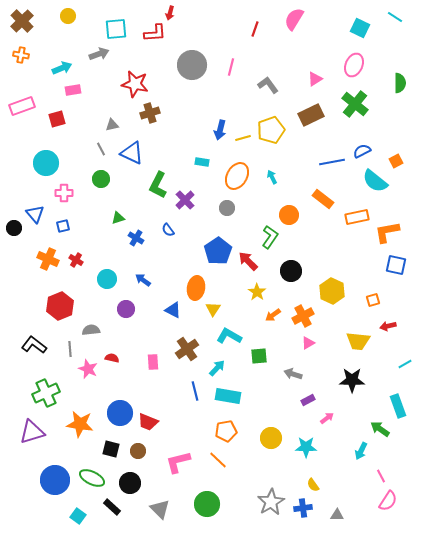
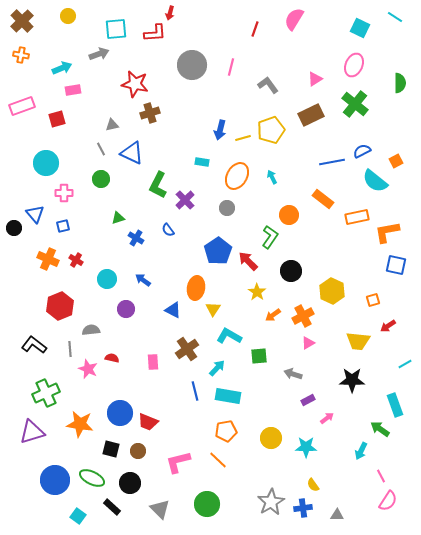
red arrow at (388, 326): rotated 21 degrees counterclockwise
cyan rectangle at (398, 406): moved 3 px left, 1 px up
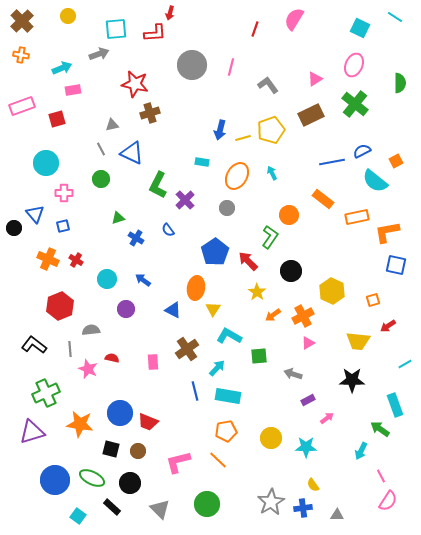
cyan arrow at (272, 177): moved 4 px up
blue pentagon at (218, 251): moved 3 px left, 1 px down
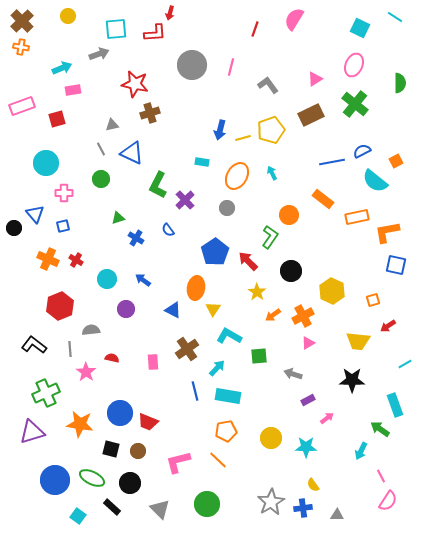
orange cross at (21, 55): moved 8 px up
pink star at (88, 369): moved 2 px left, 3 px down; rotated 12 degrees clockwise
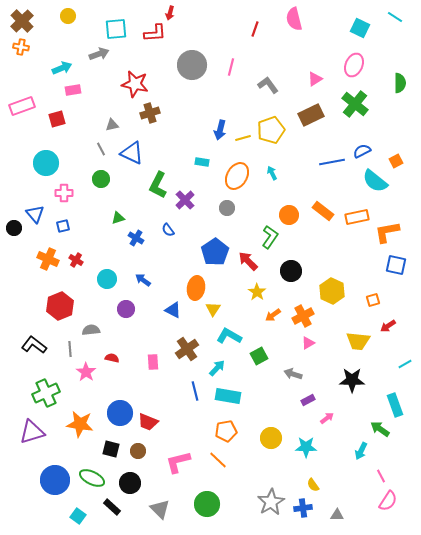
pink semicircle at (294, 19): rotated 45 degrees counterclockwise
orange rectangle at (323, 199): moved 12 px down
green square at (259, 356): rotated 24 degrees counterclockwise
